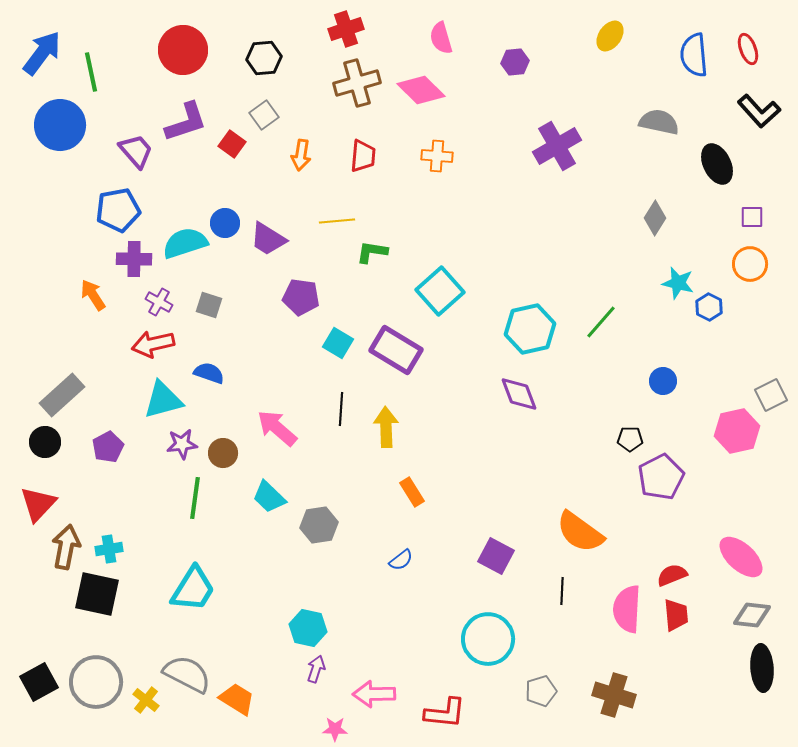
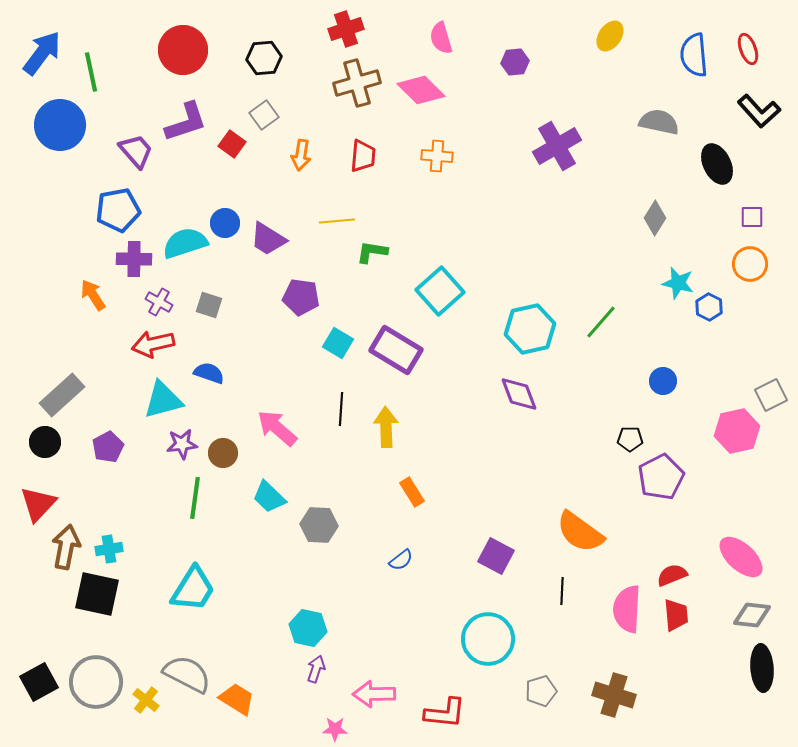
gray hexagon at (319, 525): rotated 12 degrees clockwise
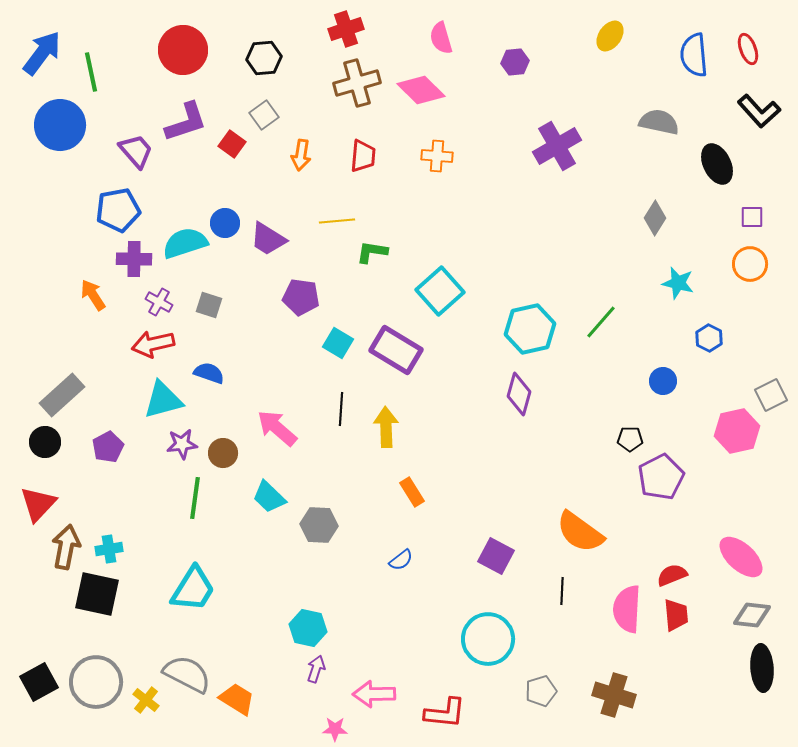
blue hexagon at (709, 307): moved 31 px down
purple diamond at (519, 394): rotated 36 degrees clockwise
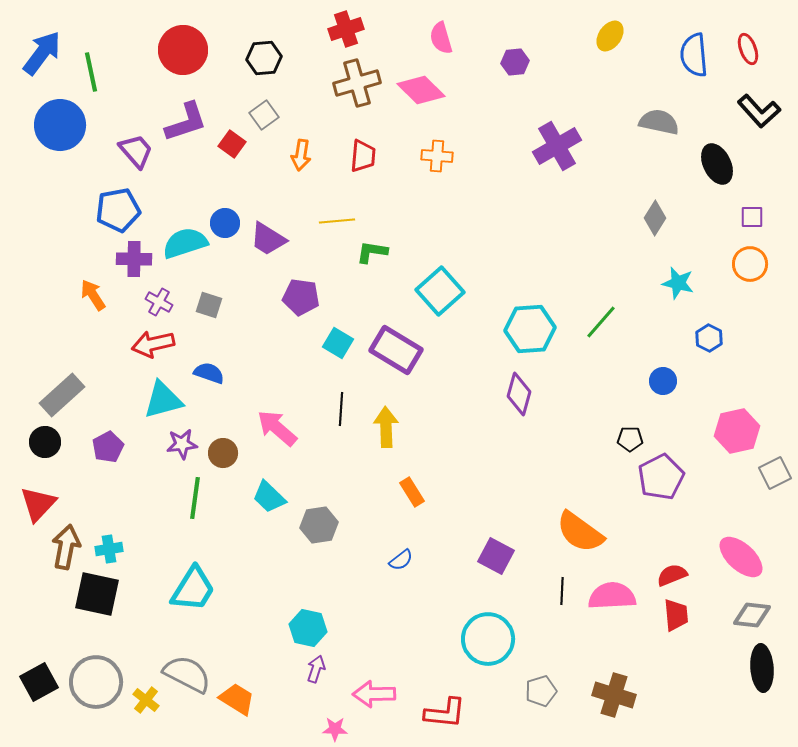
cyan hexagon at (530, 329): rotated 9 degrees clockwise
gray square at (771, 395): moved 4 px right, 78 px down
gray hexagon at (319, 525): rotated 12 degrees counterclockwise
pink semicircle at (627, 609): moved 15 px left, 13 px up; rotated 84 degrees clockwise
